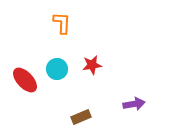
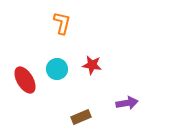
orange L-shape: rotated 10 degrees clockwise
red star: rotated 18 degrees clockwise
red ellipse: rotated 12 degrees clockwise
purple arrow: moved 7 px left, 1 px up
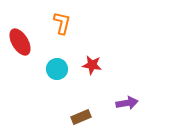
red ellipse: moved 5 px left, 38 px up
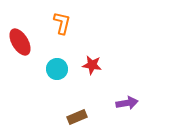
brown rectangle: moved 4 px left
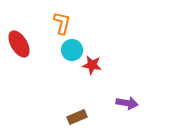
red ellipse: moved 1 px left, 2 px down
cyan circle: moved 15 px right, 19 px up
purple arrow: rotated 20 degrees clockwise
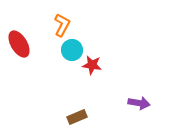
orange L-shape: moved 2 px down; rotated 15 degrees clockwise
purple arrow: moved 12 px right
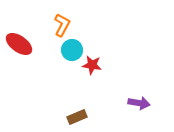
red ellipse: rotated 24 degrees counterclockwise
